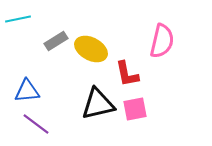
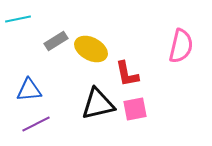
pink semicircle: moved 19 px right, 5 px down
blue triangle: moved 2 px right, 1 px up
purple line: rotated 64 degrees counterclockwise
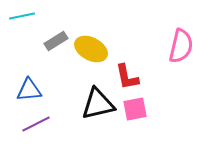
cyan line: moved 4 px right, 3 px up
red L-shape: moved 3 px down
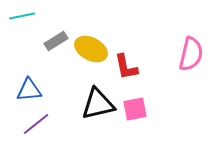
pink semicircle: moved 10 px right, 8 px down
red L-shape: moved 1 px left, 10 px up
purple line: rotated 12 degrees counterclockwise
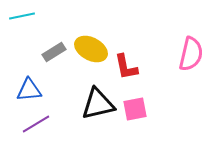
gray rectangle: moved 2 px left, 11 px down
purple line: rotated 8 degrees clockwise
